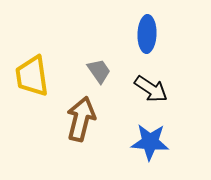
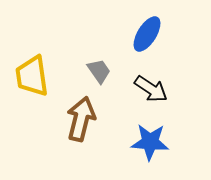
blue ellipse: rotated 30 degrees clockwise
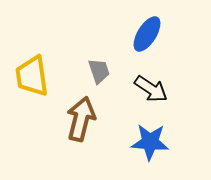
gray trapezoid: rotated 16 degrees clockwise
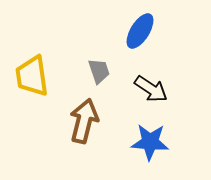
blue ellipse: moved 7 px left, 3 px up
brown arrow: moved 3 px right, 2 px down
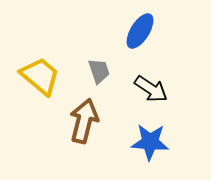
yellow trapezoid: moved 8 px right; rotated 138 degrees clockwise
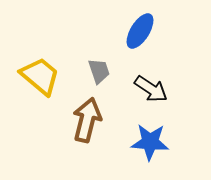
brown arrow: moved 3 px right, 1 px up
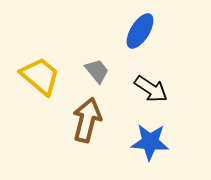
gray trapezoid: moved 2 px left; rotated 20 degrees counterclockwise
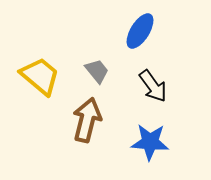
black arrow: moved 2 px right, 3 px up; rotated 20 degrees clockwise
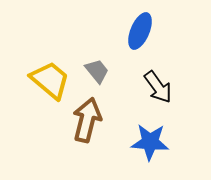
blue ellipse: rotated 9 degrees counterclockwise
yellow trapezoid: moved 10 px right, 4 px down
black arrow: moved 5 px right, 1 px down
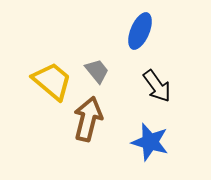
yellow trapezoid: moved 2 px right, 1 px down
black arrow: moved 1 px left, 1 px up
brown arrow: moved 1 px right, 1 px up
blue star: rotated 12 degrees clockwise
